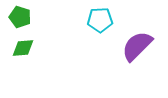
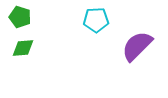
cyan pentagon: moved 4 px left
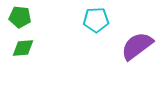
green pentagon: rotated 10 degrees counterclockwise
purple semicircle: rotated 8 degrees clockwise
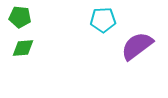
cyan pentagon: moved 7 px right
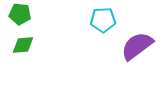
green pentagon: moved 3 px up
green diamond: moved 3 px up
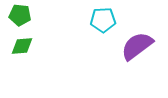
green pentagon: moved 1 px down
green diamond: moved 1 px left, 1 px down
